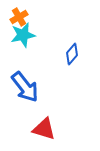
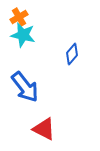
cyan star: rotated 25 degrees clockwise
red triangle: rotated 10 degrees clockwise
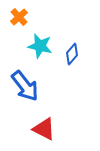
orange cross: rotated 12 degrees counterclockwise
cyan star: moved 17 px right, 11 px down
blue arrow: moved 1 px up
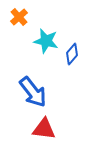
cyan star: moved 6 px right, 5 px up
blue arrow: moved 8 px right, 6 px down
red triangle: rotated 20 degrees counterclockwise
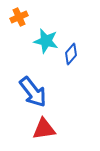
orange cross: rotated 18 degrees clockwise
blue diamond: moved 1 px left
red triangle: rotated 15 degrees counterclockwise
